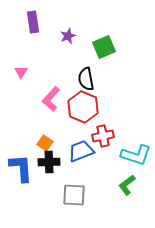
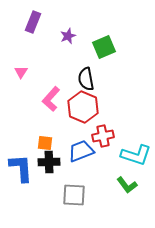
purple rectangle: rotated 30 degrees clockwise
orange square: rotated 28 degrees counterclockwise
green L-shape: rotated 90 degrees counterclockwise
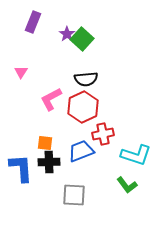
purple star: moved 1 px left, 2 px up; rotated 14 degrees counterclockwise
green square: moved 22 px left, 8 px up; rotated 25 degrees counterclockwise
black semicircle: rotated 85 degrees counterclockwise
pink L-shape: rotated 20 degrees clockwise
red hexagon: rotated 12 degrees clockwise
red cross: moved 2 px up
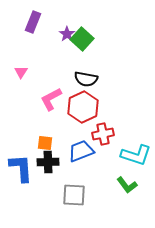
black semicircle: rotated 15 degrees clockwise
black cross: moved 1 px left
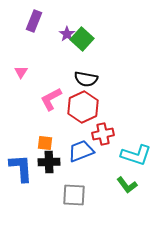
purple rectangle: moved 1 px right, 1 px up
black cross: moved 1 px right
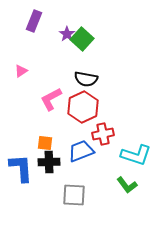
pink triangle: moved 1 px up; rotated 24 degrees clockwise
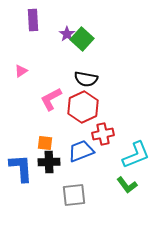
purple rectangle: moved 1 px left, 1 px up; rotated 25 degrees counterclockwise
cyan L-shape: rotated 40 degrees counterclockwise
gray square: rotated 10 degrees counterclockwise
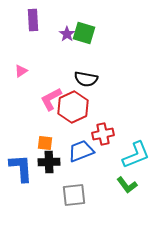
green square: moved 2 px right, 6 px up; rotated 25 degrees counterclockwise
red hexagon: moved 10 px left
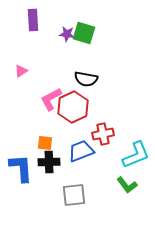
purple star: rotated 28 degrees counterclockwise
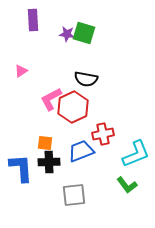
cyan L-shape: moved 1 px up
